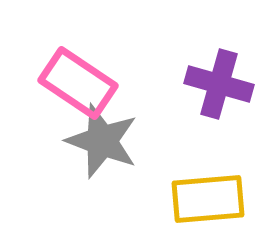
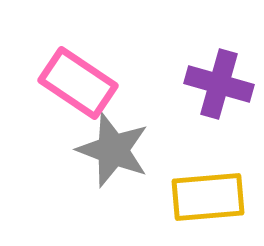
gray star: moved 11 px right, 9 px down
yellow rectangle: moved 2 px up
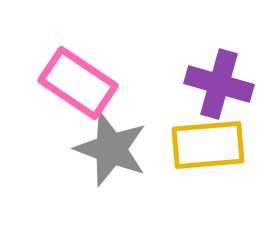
gray star: moved 2 px left, 1 px up
yellow rectangle: moved 52 px up
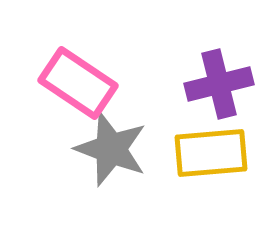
purple cross: rotated 30 degrees counterclockwise
yellow rectangle: moved 3 px right, 8 px down
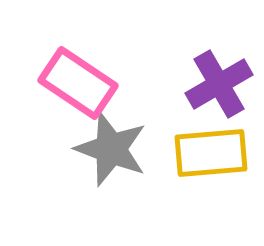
purple cross: rotated 16 degrees counterclockwise
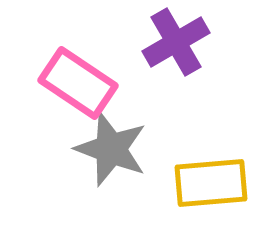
purple cross: moved 43 px left, 42 px up
yellow rectangle: moved 30 px down
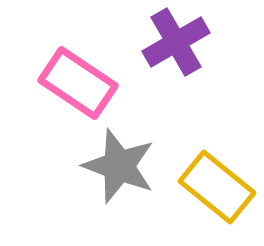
gray star: moved 8 px right, 17 px down
yellow rectangle: moved 6 px right, 4 px down; rotated 44 degrees clockwise
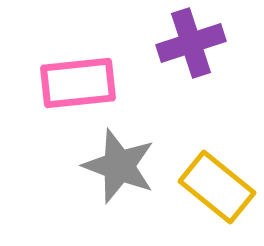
purple cross: moved 15 px right, 1 px down; rotated 12 degrees clockwise
pink rectangle: rotated 40 degrees counterclockwise
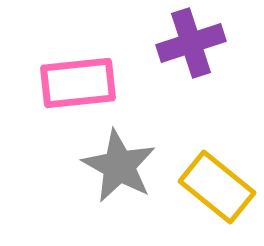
gray star: rotated 8 degrees clockwise
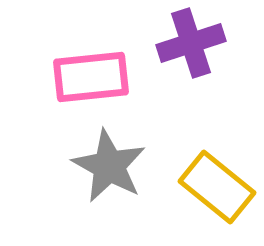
pink rectangle: moved 13 px right, 6 px up
gray star: moved 10 px left
